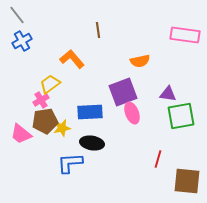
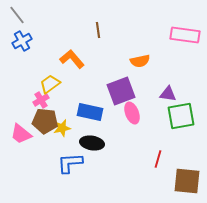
purple square: moved 2 px left, 1 px up
blue rectangle: rotated 15 degrees clockwise
brown pentagon: rotated 15 degrees clockwise
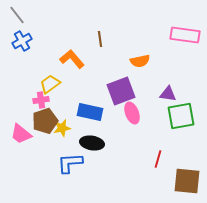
brown line: moved 2 px right, 9 px down
pink cross: rotated 21 degrees clockwise
brown pentagon: rotated 25 degrees counterclockwise
